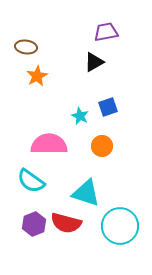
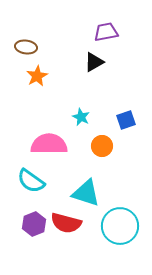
blue square: moved 18 px right, 13 px down
cyan star: moved 1 px right, 1 px down
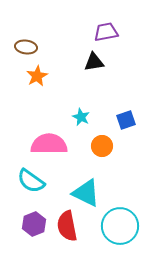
black triangle: rotated 20 degrees clockwise
cyan triangle: rotated 8 degrees clockwise
red semicircle: moved 1 px right, 3 px down; rotated 64 degrees clockwise
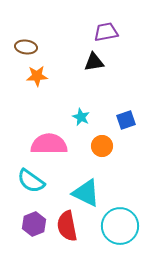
orange star: rotated 25 degrees clockwise
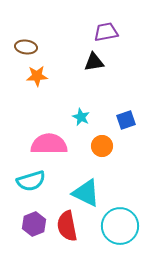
cyan semicircle: rotated 52 degrees counterclockwise
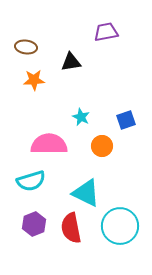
black triangle: moved 23 px left
orange star: moved 3 px left, 4 px down
red semicircle: moved 4 px right, 2 px down
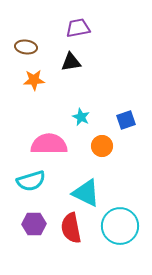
purple trapezoid: moved 28 px left, 4 px up
purple hexagon: rotated 20 degrees clockwise
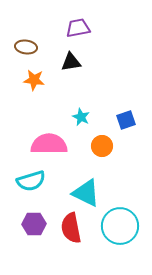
orange star: rotated 10 degrees clockwise
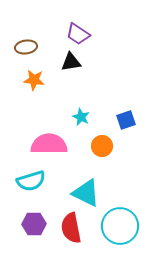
purple trapezoid: moved 6 px down; rotated 135 degrees counterclockwise
brown ellipse: rotated 15 degrees counterclockwise
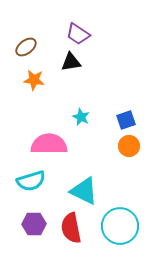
brown ellipse: rotated 30 degrees counterclockwise
orange circle: moved 27 px right
cyan triangle: moved 2 px left, 2 px up
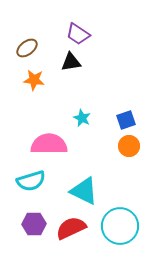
brown ellipse: moved 1 px right, 1 px down
cyan star: moved 1 px right, 1 px down
red semicircle: rotated 76 degrees clockwise
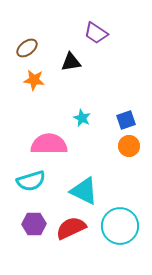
purple trapezoid: moved 18 px right, 1 px up
